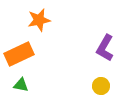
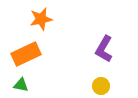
orange star: moved 2 px right, 1 px up
purple L-shape: moved 1 px left, 1 px down
orange rectangle: moved 7 px right
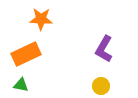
orange star: rotated 15 degrees clockwise
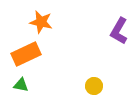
orange star: moved 3 px down; rotated 10 degrees clockwise
purple L-shape: moved 15 px right, 18 px up
yellow circle: moved 7 px left
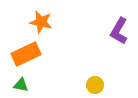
yellow circle: moved 1 px right, 1 px up
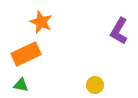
orange star: rotated 10 degrees clockwise
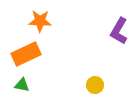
orange star: moved 1 px left, 1 px up; rotated 20 degrees counterclockwise
green triangle: moved 1 px right
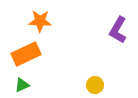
purple L-shape: moved 1 px left, 1 px up
green triangle: rotated 35 degrees counterclockwise
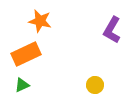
orange star: rotated 10 degrees clockwise
purple L-shape: moved 6 px left
